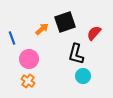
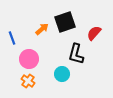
cyan circle: moved 21 px left, 2 px up
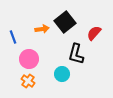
black square: rotated 20 degrees counterclockwise
orange arrow: rotated 32 degrees clockwise
blue line: moved 1 px right, 1 px up
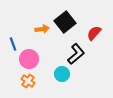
blue line: moved 7 px down
black L-shape: rotated 145 degrees counterclockwise
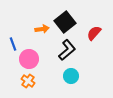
black L-shape: moved 9 px left, 4 px up
cyan circle: moved 9 px right, 2 px down
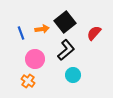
blue line: moved 8 px right, 11 px up
black L-shape: moved 1 px left
pink circle: moved 6 px right
cyan circle: moved 2 px right, 1 px up
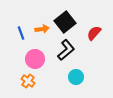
cyan circle: moved 3 px right, 2 px down
